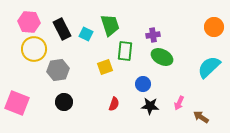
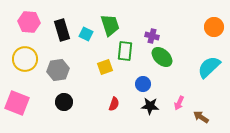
black rectangle: moved 1 px down; rotated 10 degrees clockwise
purple cross: moved 1 px left, 1 px down; rotated 24 degrees clockwise
yellow circle: moved 9 px left, 10 px down
green ellipse: rotated 15 degrees clockwise
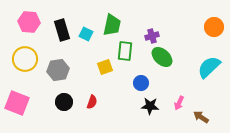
green trapezoid: moved 2 px right; rotated 30 degrees clockwise
purple cross: rotated 32 degrees counterclockwise
blue circle: moved 2 px left, 1 px up
red semicircle: moved 22 px left, 2 px up
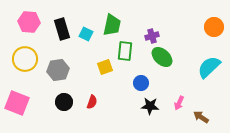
black rectangle: moved 1 px up
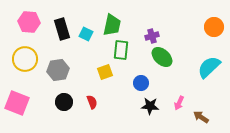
green rectangle: moved 4 px left, 1 px up
yellow square: moved 5 px down
red semicircle: rotated 40 degrees counterclockwise
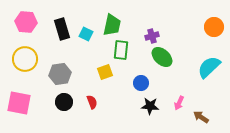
pink hexagon: moved 3 px left
gray hexagon: moved 2 px right, 4 px down
pink square: moved 2 px right; rotated 10 degrees counterclockwise
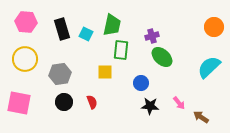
yellow square: rotated 21 degrees clockwise
pink arrow: rotated 64 degrees counterclockwise
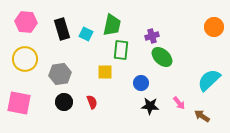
cyan semicircle: moved 13 px down
brown arrow: moved 1 px right, 1 px up
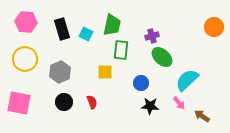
gray hexagon: moved 2 px up; rotated 15 degrees counterclockwise
cyan semicircle: moved 22 px left
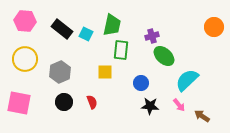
pink hexagon: moved 1 px left, 1 px up
black rectangle: rotated 35 degrees counterclockwise
green ellipse: moved 2 px right, 1 px up
pink arrow: moved 2 px down
